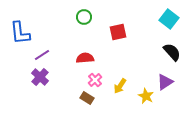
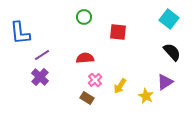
red square: rotated 18 degrees clockwise
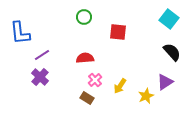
yellow star: rotated 21 degrees clockwise
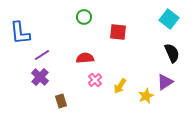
black semicircle: moved 1 px down; rotated 18 degrees clockwise
brown rectangle: moved 26 px left, 3 px down; rotated 40 degrees clockwise
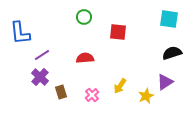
cyan square: rotated 30 degrees counterclockwise
black semicircle: rotated 84 degrees counterclockwise
pink cross: moved 3 px left, 15 px down
brown rectangle: moved 9 px up
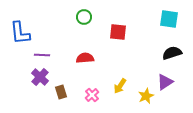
purple line: rotated 35 degrees clockwise
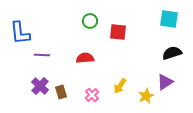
green circle: moved 6 px right, 4 px down
purple cross: moved 9 px down
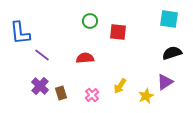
purple line: rotated 35 degrees clockwise
brown rectangle: moved 1 px down
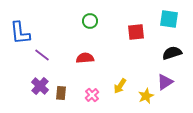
red square: moved 18 px right; rotated 12 degrees counterclockwise
brown rectangle: rotated 24 degrees clockwise
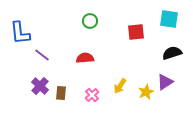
yellow star: moved 4 px up
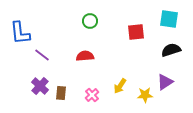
black semicircle: moved 1 px left, 3 px up
red semicircle: moved 2 px up
yellow star: moved 1 px left, 3 px down; rotated 21 degrees clockwise
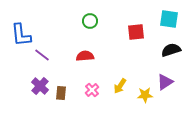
blue L-shape: moved 1 px right, 2 px down
pink cross: moved 5 px up
